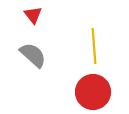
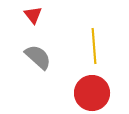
gray semicircle: moved 5 px right, 2 px down
red circle: moved 1 px left, 1 px down
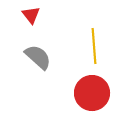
red triangle: moved 2 px left
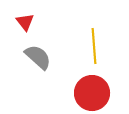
red triangle: moved 6 px left, 7 px down
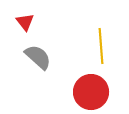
yellow line: moved 7 px right
red circle: moved 1 px left, 1 px up
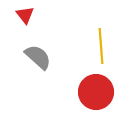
red triangle: moved 7 px up
red circle: moved 5 px right
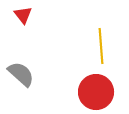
red triangle: moved 2 px left
gray semicircle: moved 17 px left, 17 px down
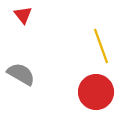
yellow line: rotated 16 degrees counterclockwise
gray semicircle: rotated 12 degrees counterclockwise
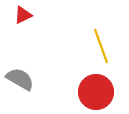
red triangle: rotated 42 degrees clockwise
gray semicircle: moved 1 px left, 5 px down
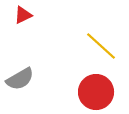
yellow line: rotated 28 degrees counterclockwise
gray semicircle: rotated 120 degrees clockwise
